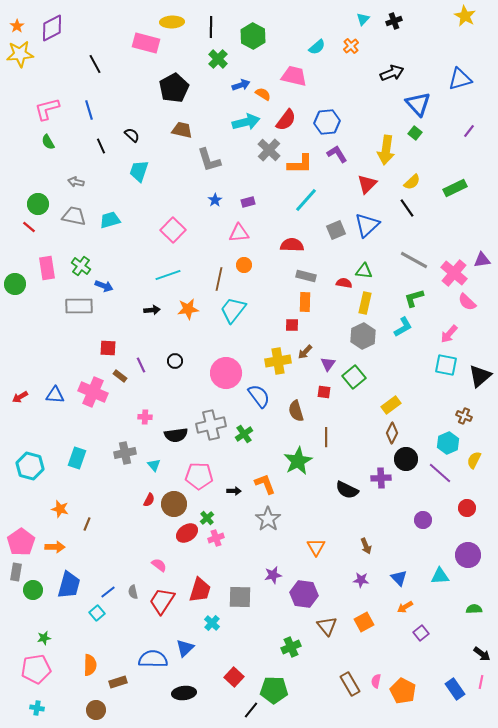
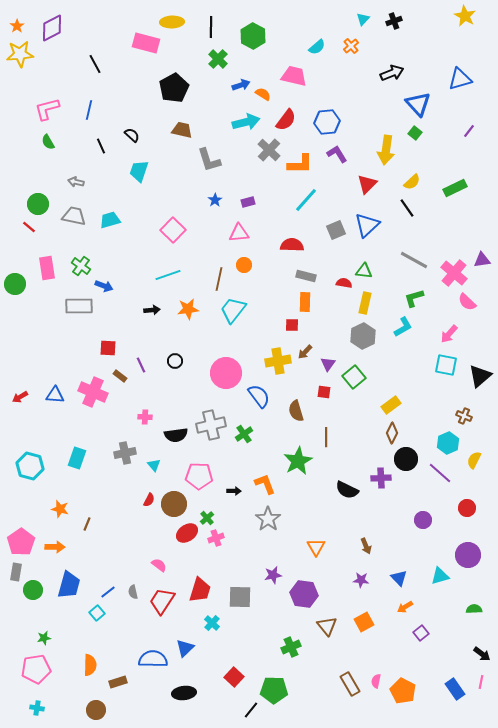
blue line at (89, 110): rotated 30 degrees clockwise
cyan triangle at (440, 576): rotated 12 degrees counterclockwise
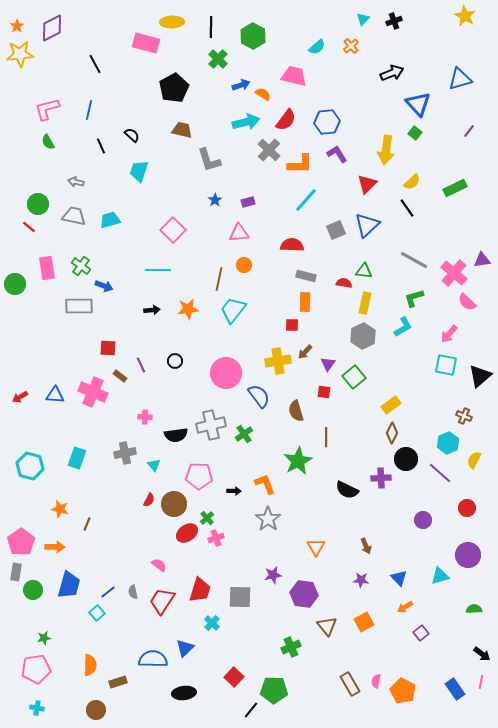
cyan line at (168, 275): moved 10 px left, 5 px up; rotated 20 degrees clockwise
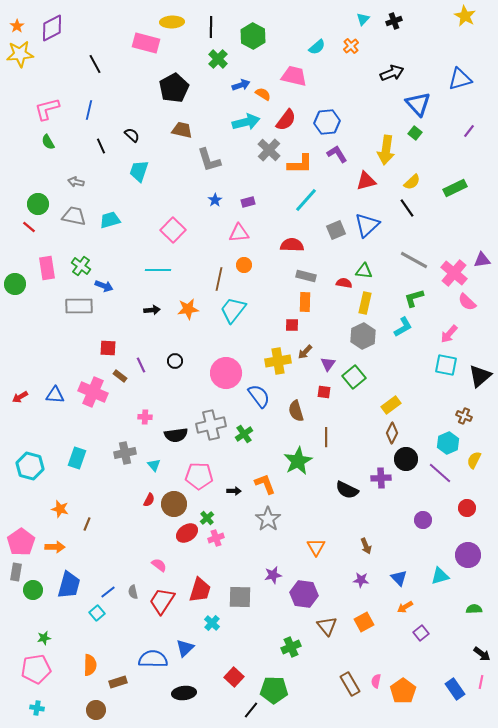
red triangle at (367, 184): moved 1 px left, 3 px up; rotated 30 degrees clockwise
orange pentagon at (403, 691): rotated 10 degrees clockwise
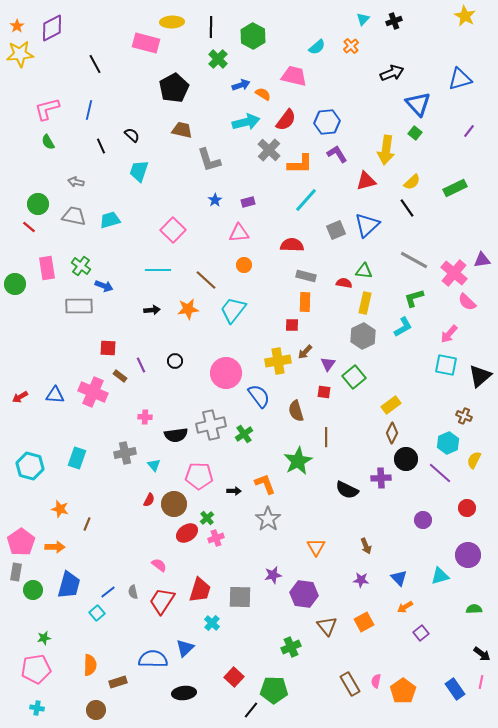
brown line at (219, 279): moved 13 px left, 1 px down; rotated 60 degrees counterclockwise
